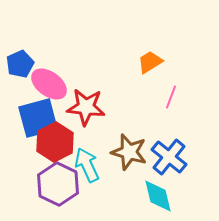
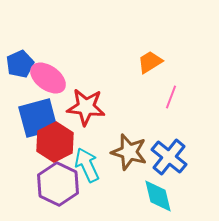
pink ellipse: moved 1 px left, 6 px up
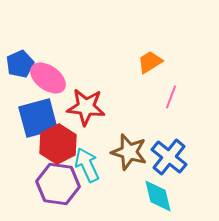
red hexagon: moved 3 px right, 2 px down
purple hexagon: rotated 18 degrees counterclockwise
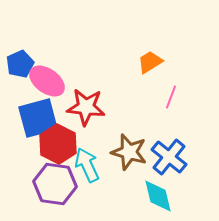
pink ellipse: moved 1 px left, 3 px down
red hexagon: rotated 6 degrees counterclockwise
purple hexagon: moved 3 px left
